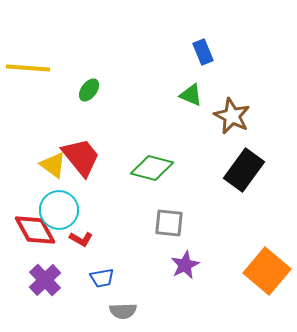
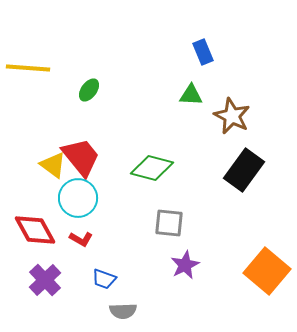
green triangle: rotated 20 degrees counterclockwise
cyan circle: moved 19 px right, 12 px up
blue trapezoid: moved 2 px right, 1 px down; rotated 30 degrees clockwise
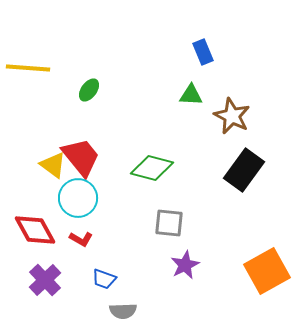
orange square: rotated 21 degrees clockwise
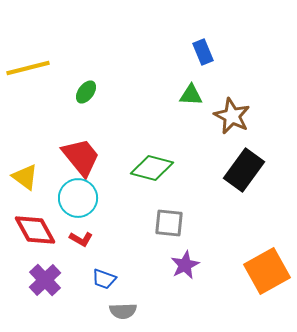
yellow line: rotated 18 degrees counterclockwise
green ellipse: moved 3 px left, 2 px down
yellow triangle: moved 28 px left, 12 px down
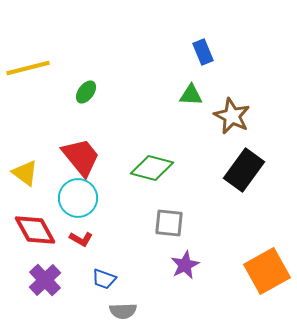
yellow triangle: moved 4 px up
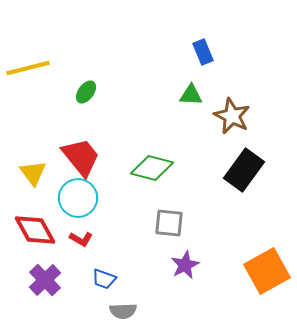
yellow triangle: moved 8 px right; rotated 16 degrees clockwise
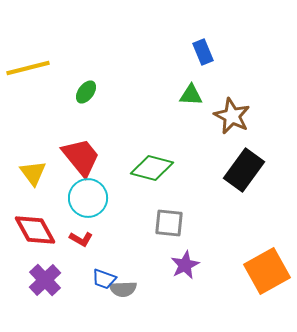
cyan circle: moved 10 px right
gray semicircle: moved 22 px up
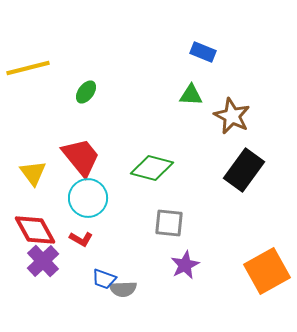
blue rectangle: rotated 45 degrees counterclockwise
purple cross: moved 2 px left, 19 px up
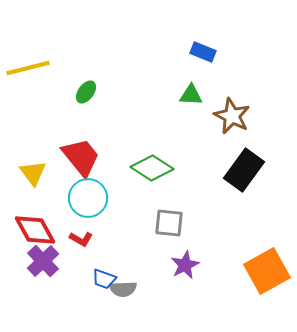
green diamond: rotated 18 degrees clockwise
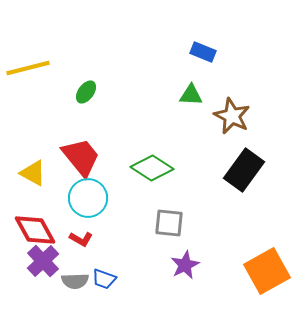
yellow triangle: rotated 24 degrees counterclockwise
gray semicircle: moved 48 px left, 8 px up
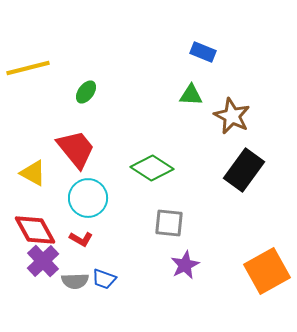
red trapezoid: moved 5 px left, 8 px up
